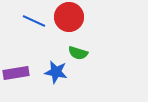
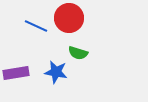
red circle: moved 1 px down
blue line: moved 2 px right, 5 px down
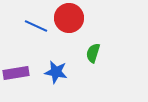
green semicircle: moved 15 px right; rotated 90 degrees clockwise
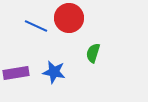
blue star: moved 2 px left
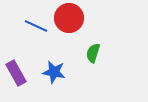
purple rectangle: rotated 70 degrees clockwise
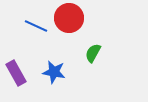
green semicircle: rotated 12 degrees clockwise
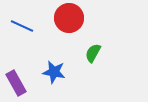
blue line: moved 14 px left
purple rectangle: moved 10 px down
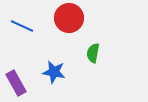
green semicircle: rotated 18 degrees counterclockwise
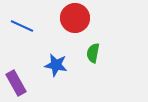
red circle: moved 6 px right
blue star: moved 2 px right, 7 px up
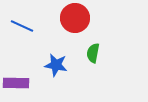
purple rectangle: rotated 60 degrees counterclockwise
